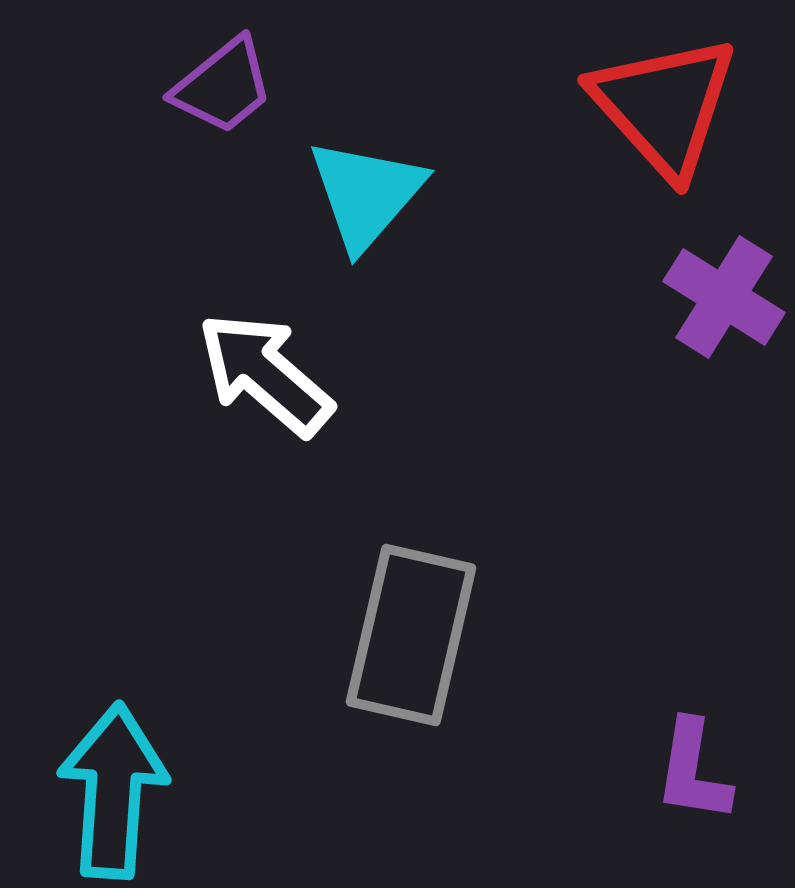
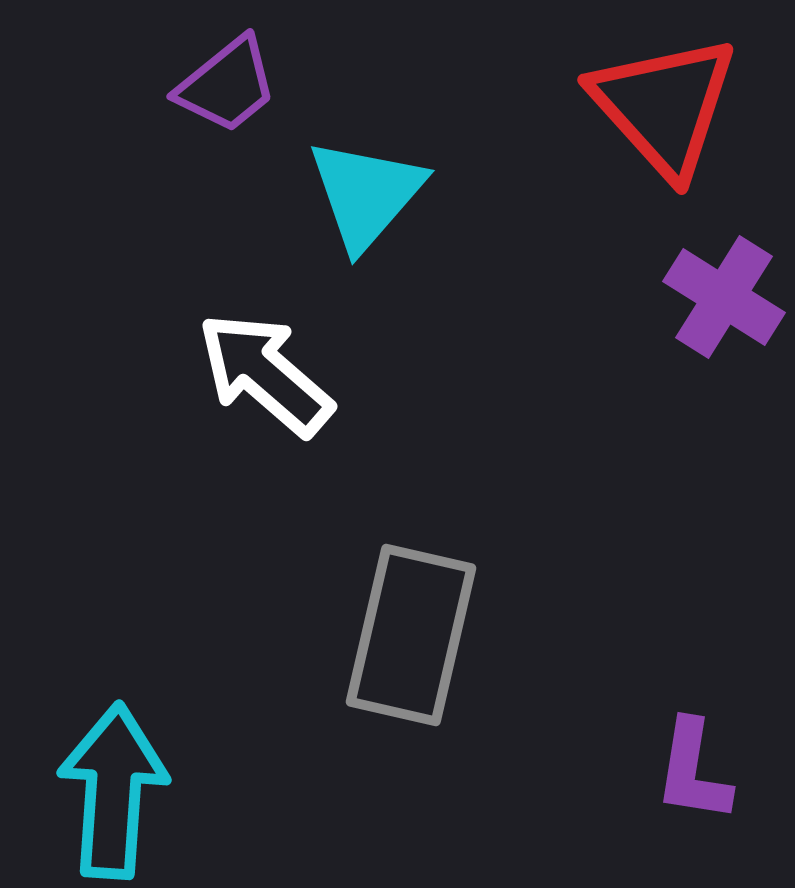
purple trapezoid: moved 4 px right, 1 px up
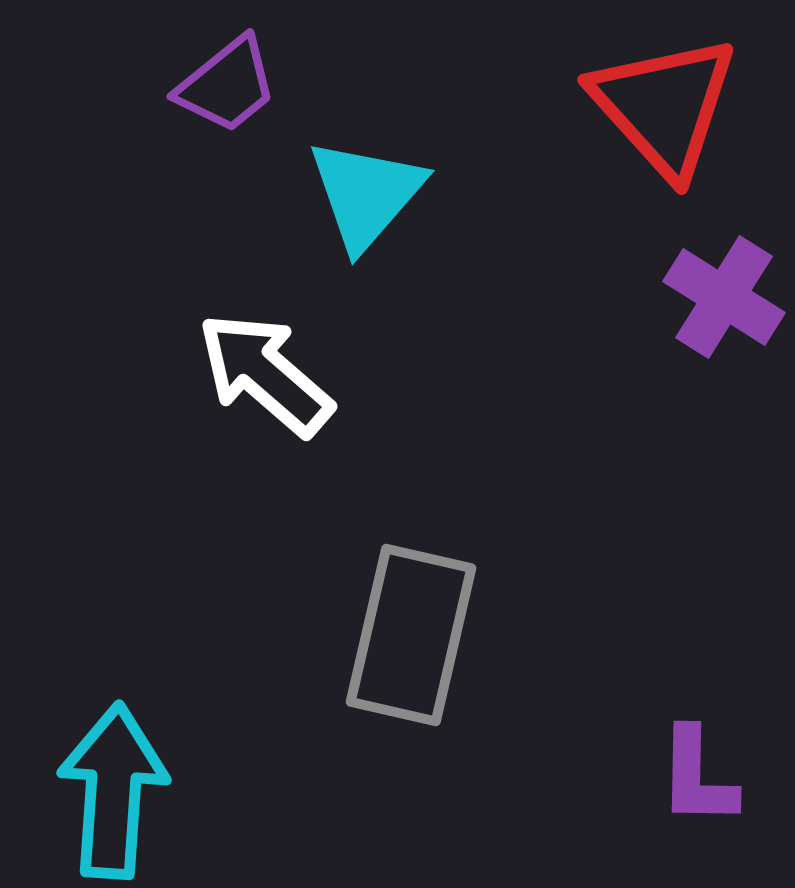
purple L-shape: moved 4 px right, 6 px down; rotated 8 degrees counterclockwise
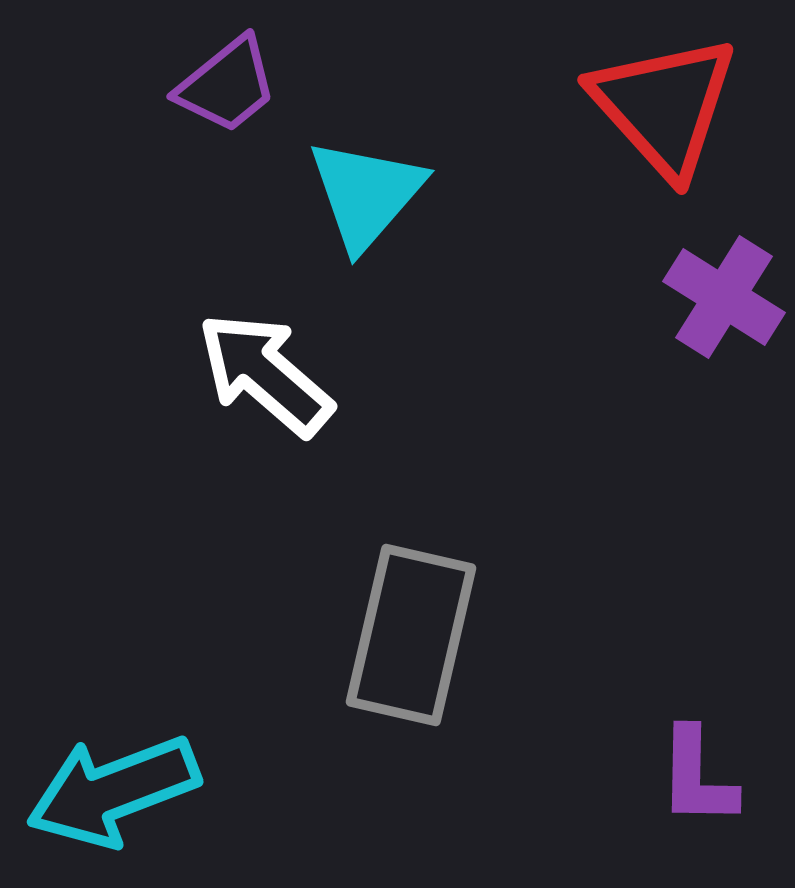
cyan arrow: rotated 115 degrees counterclockwise
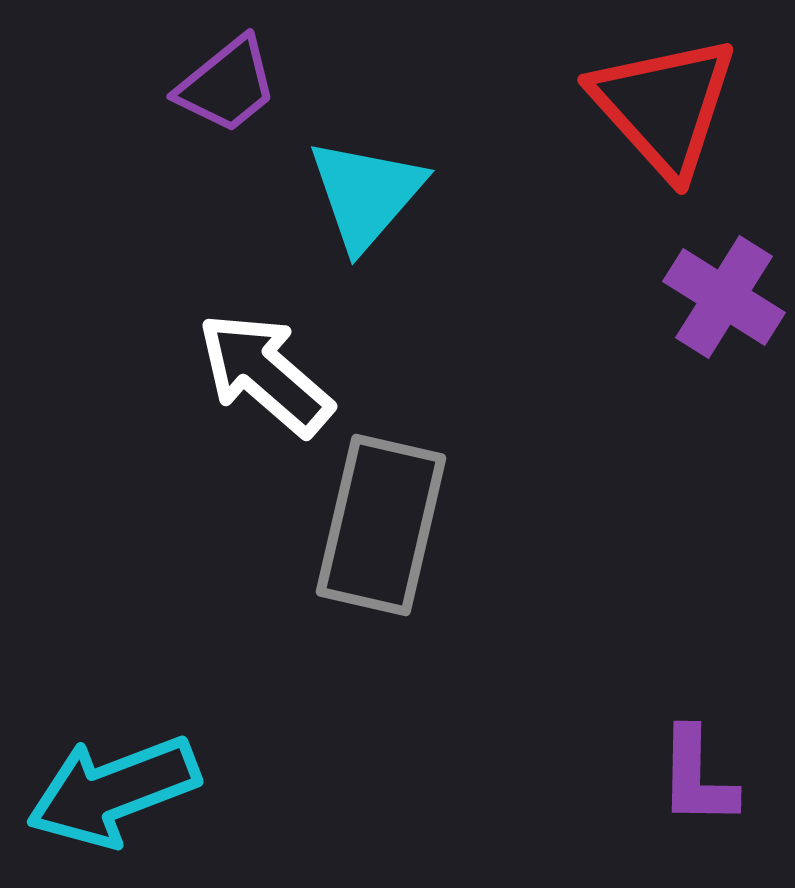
gray rectangle: moved 30 px left, 110 px up
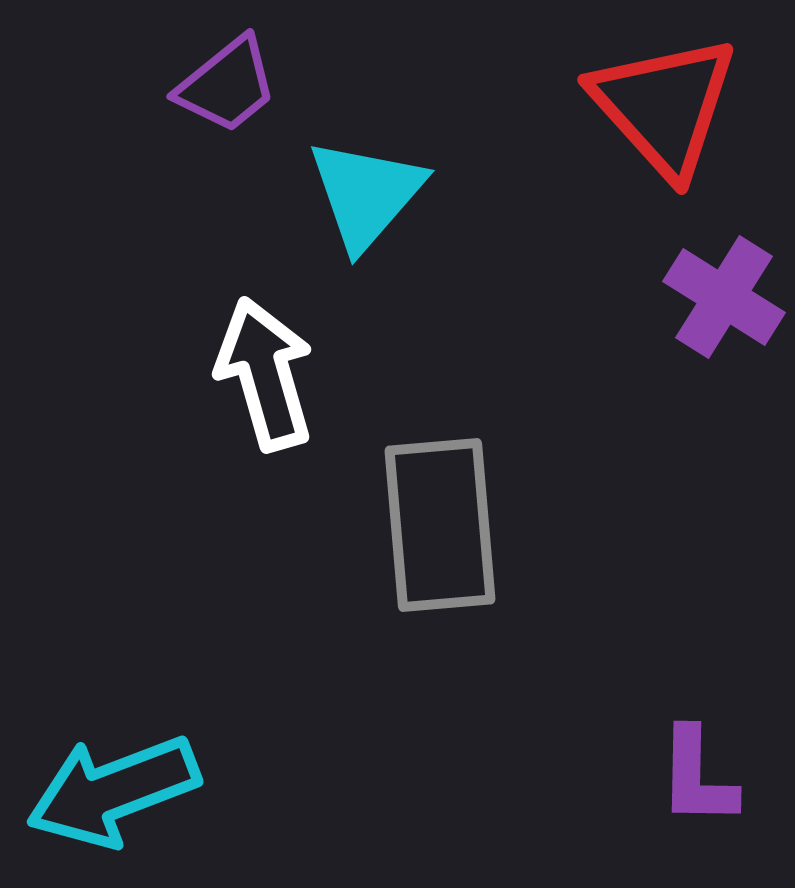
white arrow: rotated 33 degrees clockwise
gray rectangle: moved 59 px right; rotated 18 degrees counterclockwise
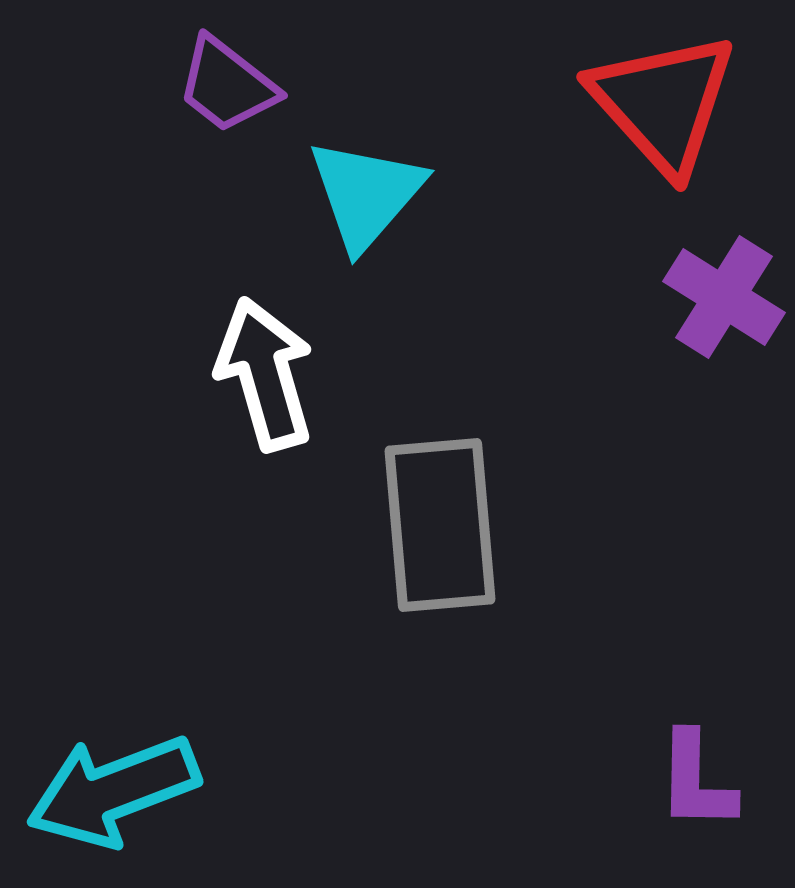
purple trapezoid: rotated 77 degrees clockwise
red triangle: moved 1 px left, 3 px up
purple L-shape: moved 1 px left, 4 px down
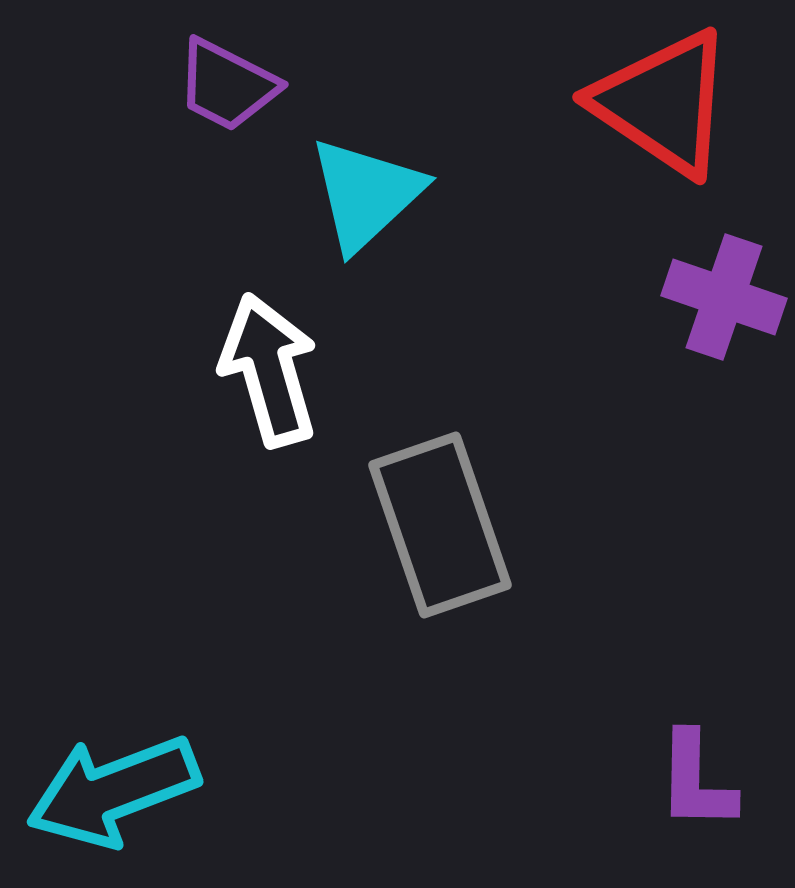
purple trapezoid: rotated 11 degrees counterclockwise
red triangle: rotated 14 degrees counterclockwise
cyan triangle: rotated 6 degrees clockwise
purple cross: rotated 13 degrees counterclockwise
white arrow: moved 4 px right, 4 px up
gray rectangle: rotated 14 degrees counterclockwise
